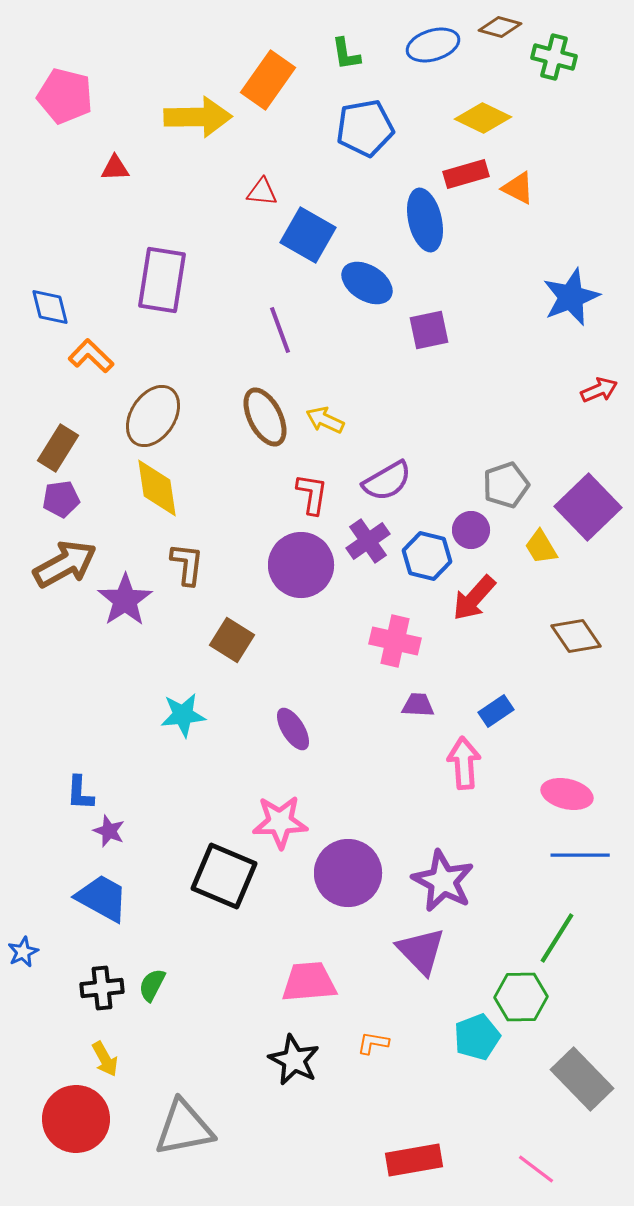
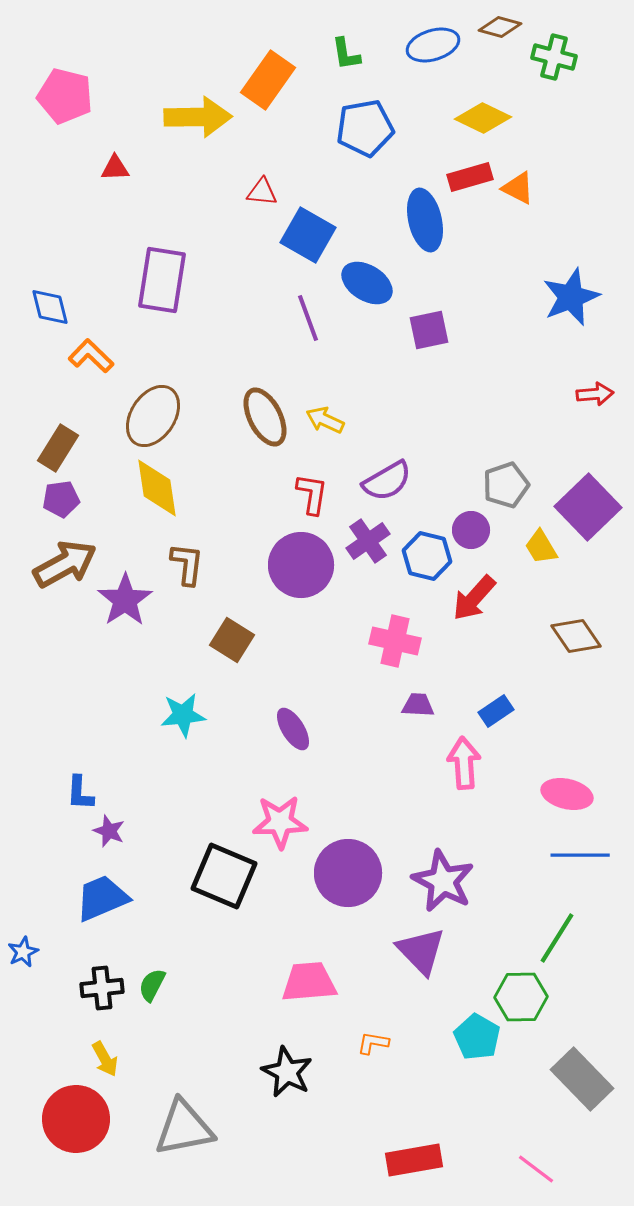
red rectangle at (466, 174): moved 4 px right, 3 px down
purple line at (280, 330): moved 28 px right, 12 px up
red arrow at (599, 390): moved 4 px left, 4 px down; rotated 18 degrees clockwise
blue trapezoid at (102, 898): rotated 52 degrees counterclockwise
cyan pentagon at (477, 1037): rotated 21 degrees counterclockwise
black star at (294, 1060): moved 7 px left, 12 px down
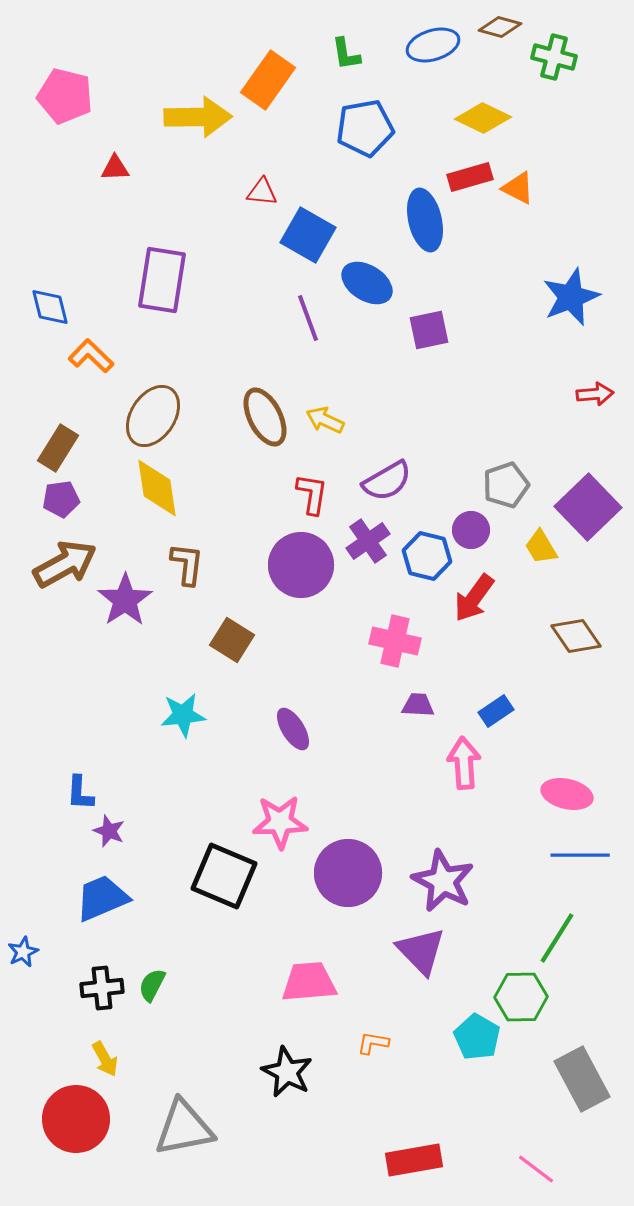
red arrow at (474, 598): rotated 6 degrees counterclockwise
gray rectangle at (582, 1079): rotated 16 degrees clockwise
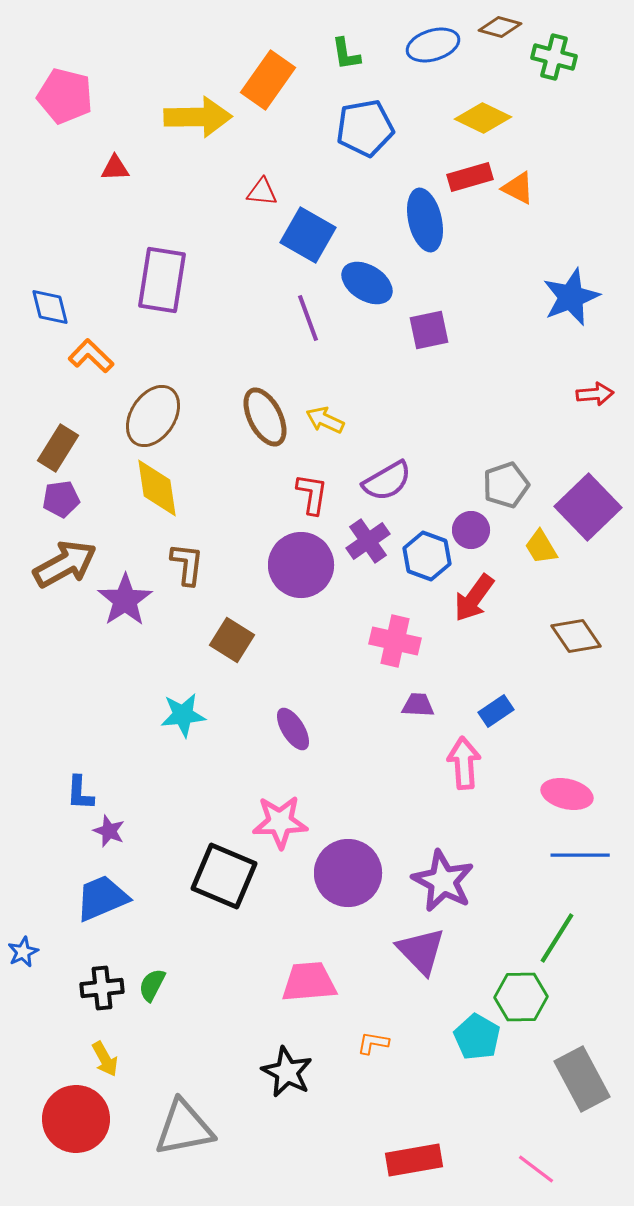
blue hexagon at (427, 556): rotated 6 degrees clockwise
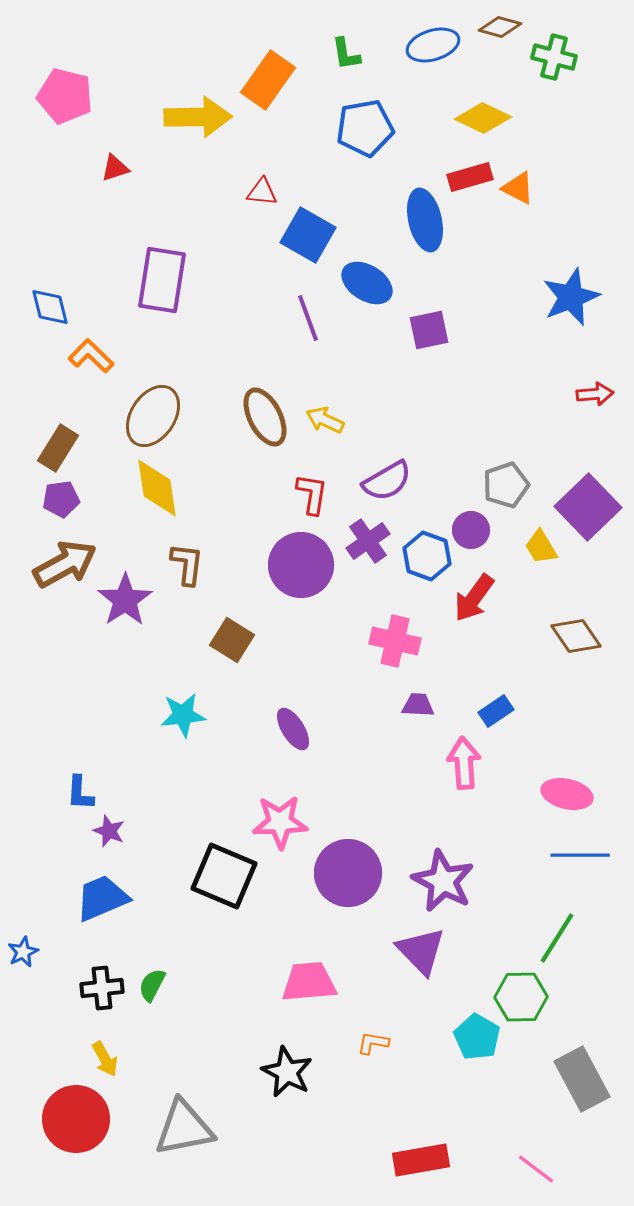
red triangle at (115, 168): rotated 16 degrees counterclockwise
red rectangle at (414, 1160): moved 7 px right
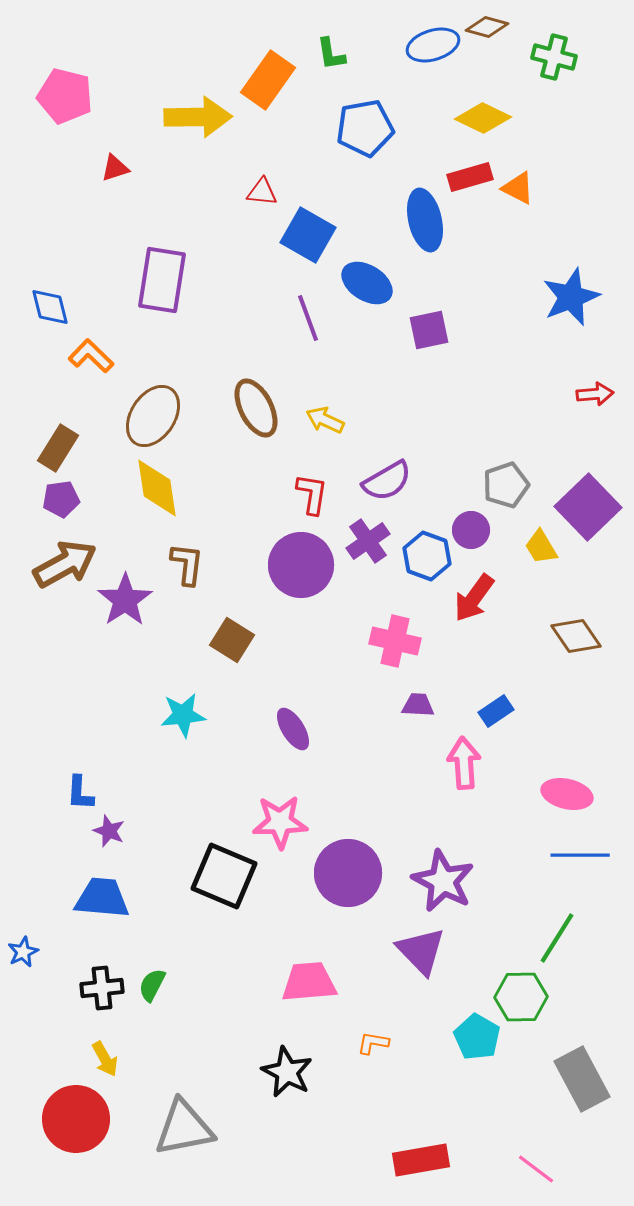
brown diamond at (500, 27): moved 13 px left
green L-shape at (346, 54): moved 15 px left
brown ellipse at (265, 417): moved 9 px left, 9 px up
blue trapezoid at (102, 898): rotated 28 degrees clockwise
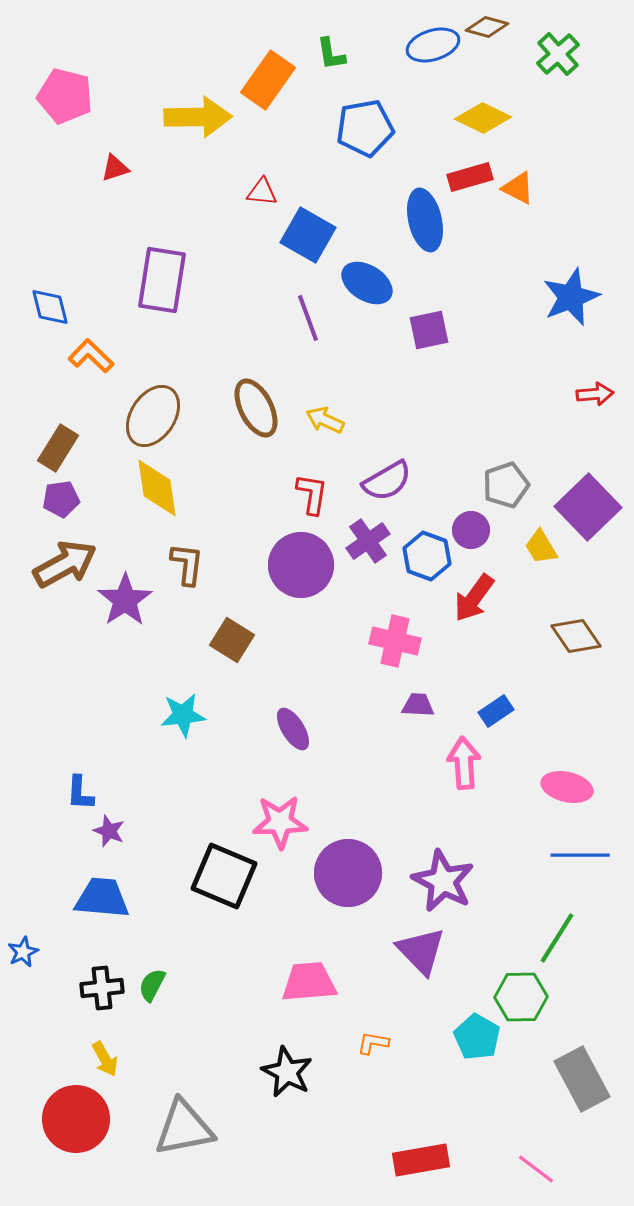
green cross at (554, 57): moved 4 px right, 3 px up; rotated 33 degrees clockwise
pink ellipse at (567, 794): moved 7 px up
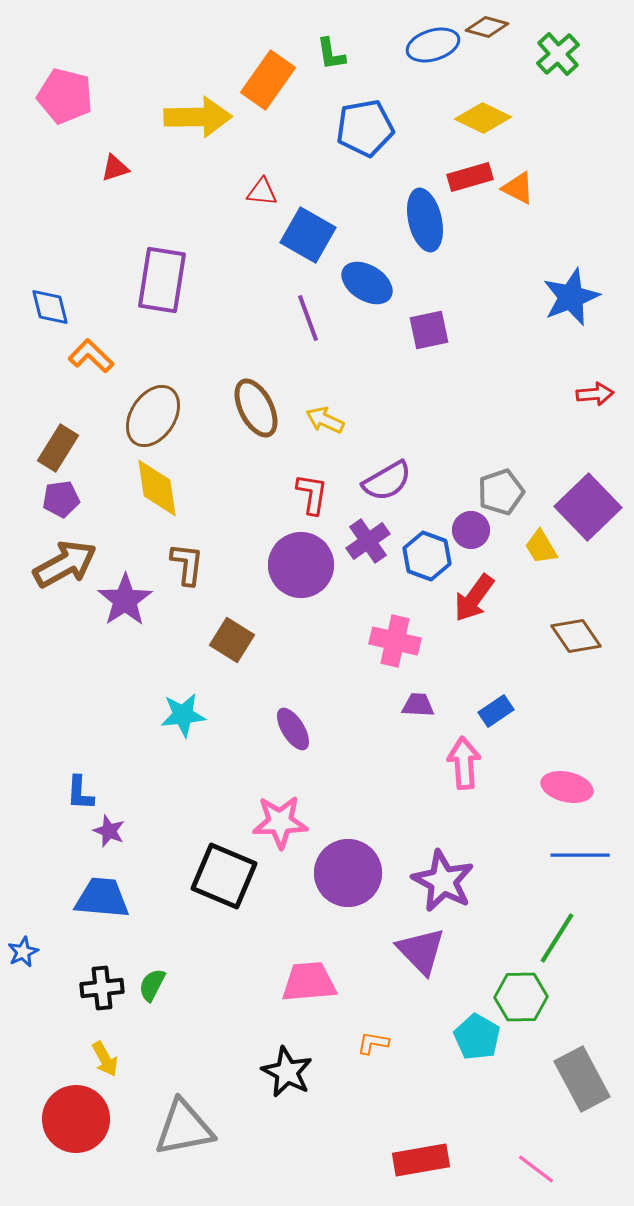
gray pentagon at (506, 485): moved 5 px left, 7 px down
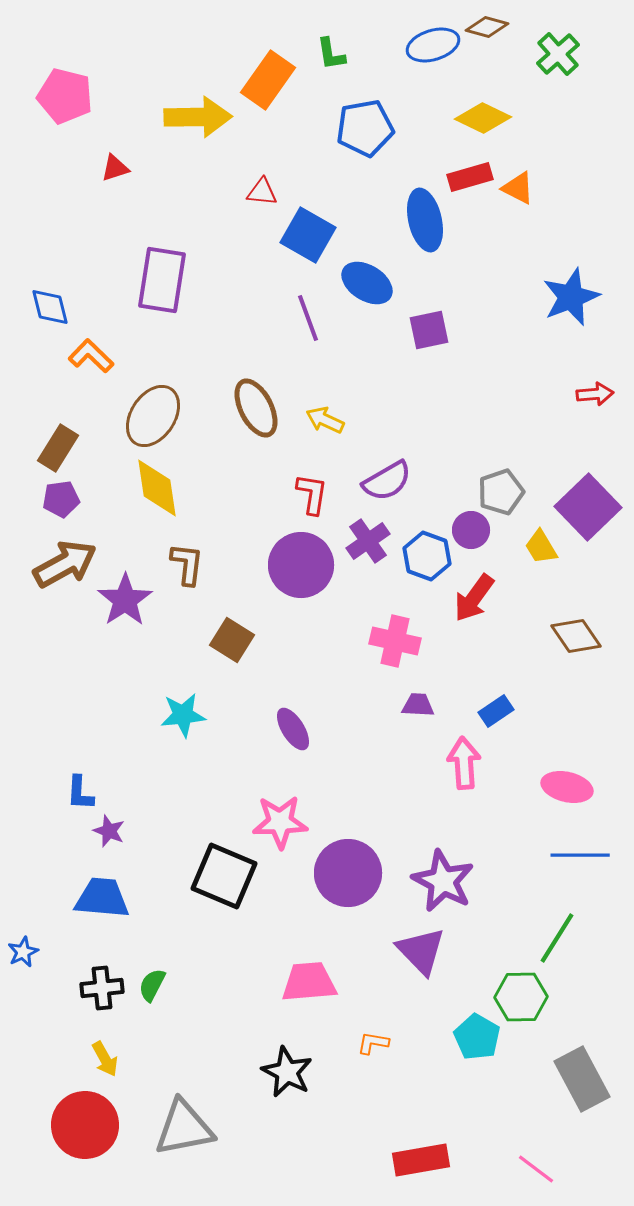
red circle at (76, 1119): moved 9 px right, 6 px down
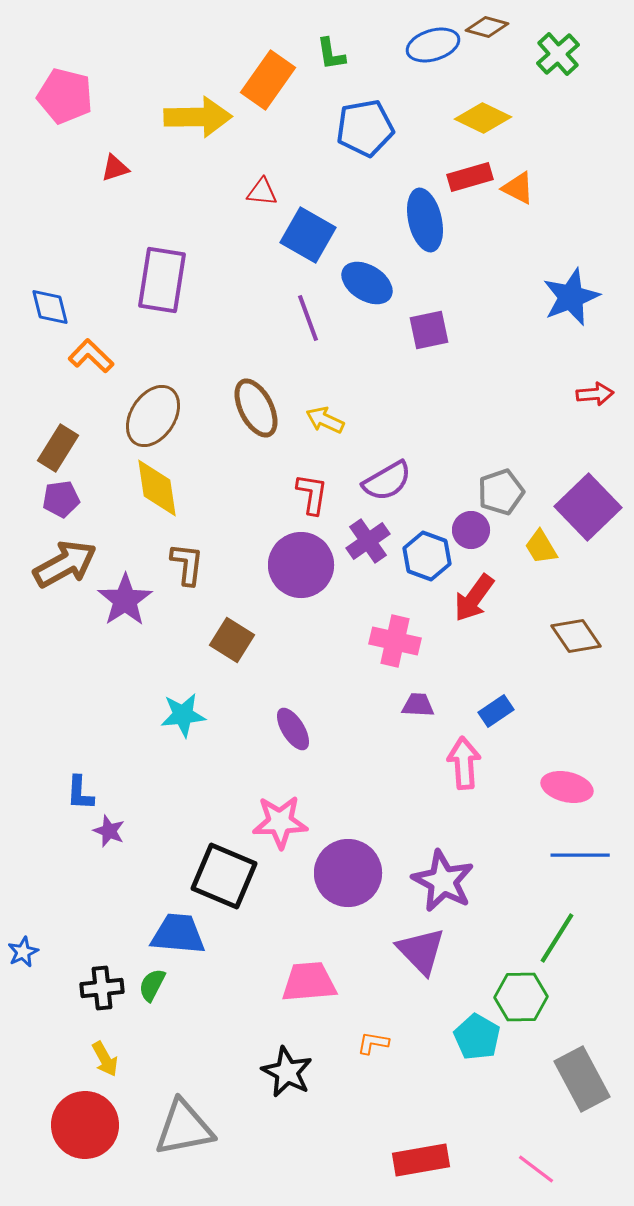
blue trapezoid at (102, 898): moved 76 px right, 36 px down
